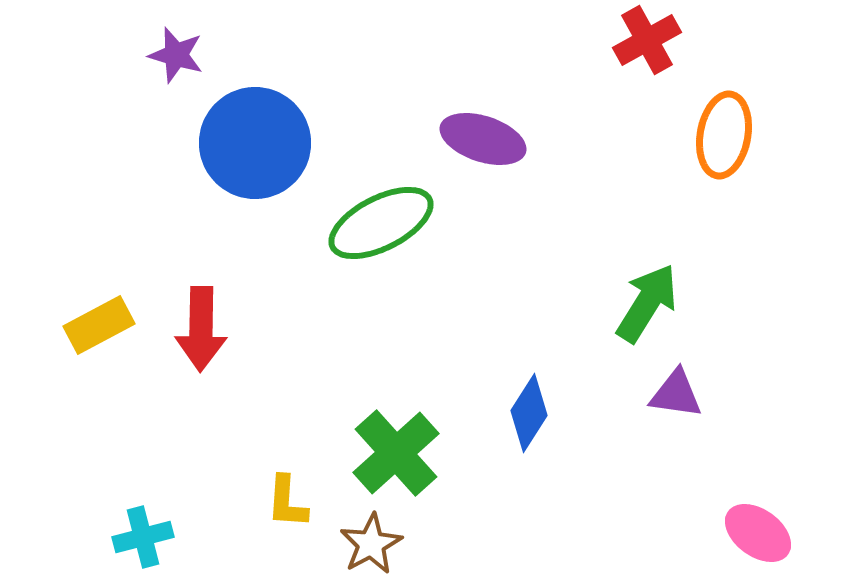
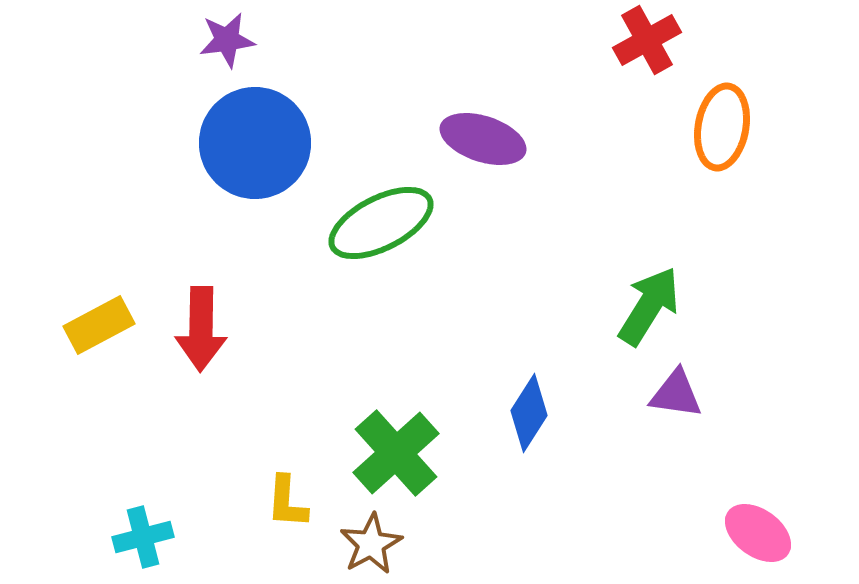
purple star: moved 51 px right, 15 px up; rotated 24 degrees counterclockwise
orange ellipse: moved 2 px left, 8 px up
green arrow: moved 2 px right, 3 px down
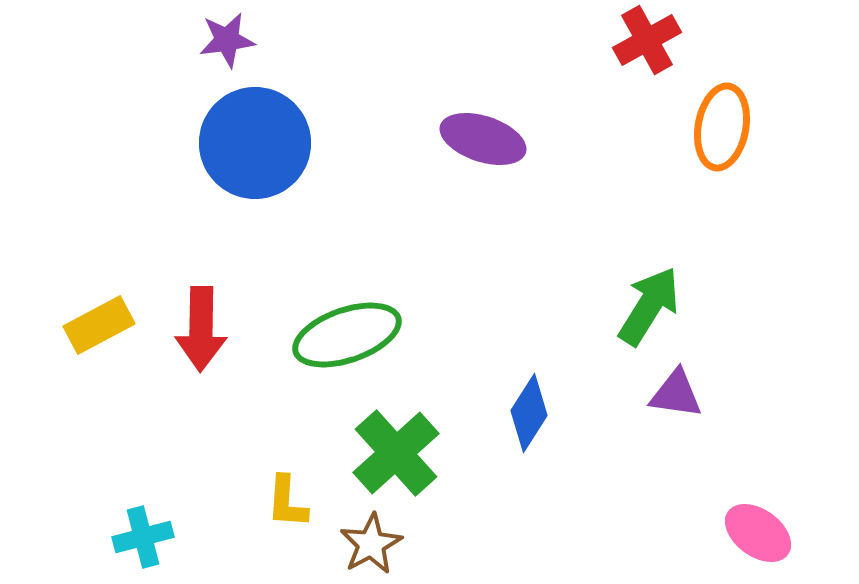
green ellipse: moved 34 px left, 112 px down; rotated 8 degrees clockwise
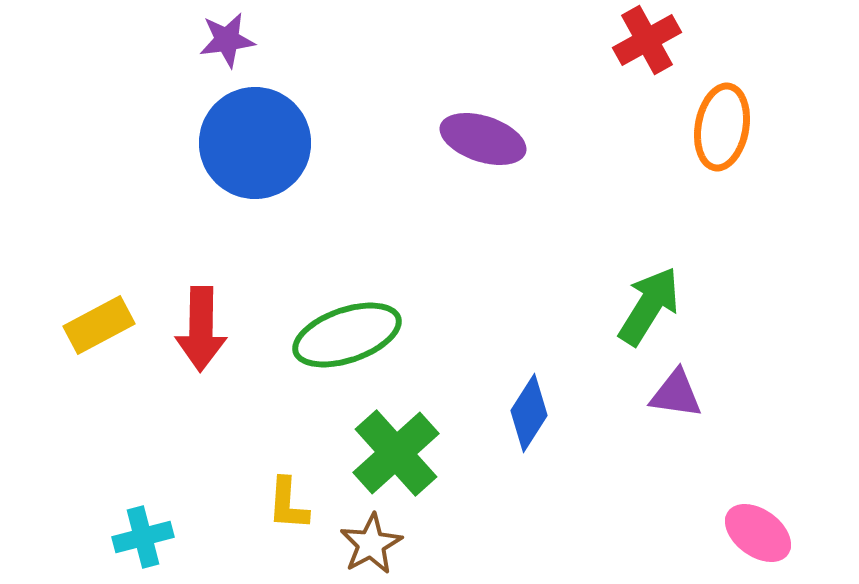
yellow L-shape: moved 1 px right, 2 px down
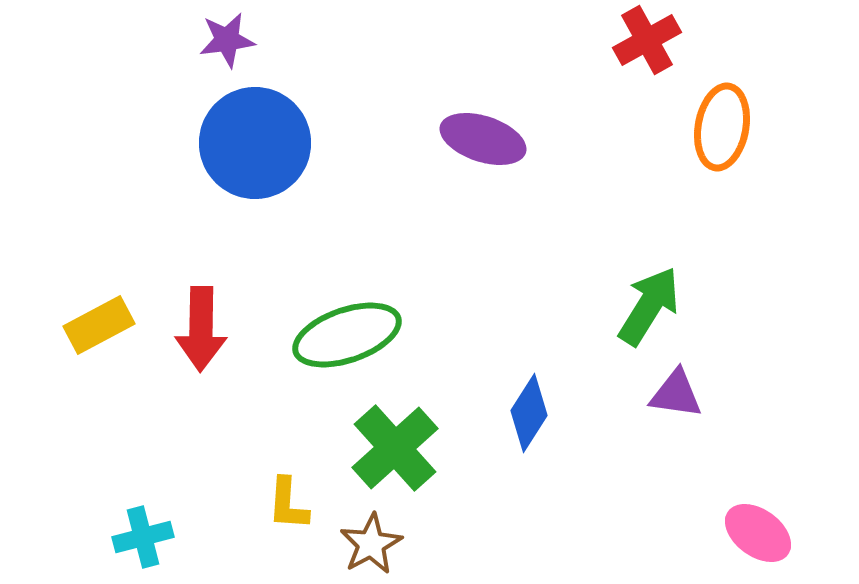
green cross: moved 1 px left, 5 px up
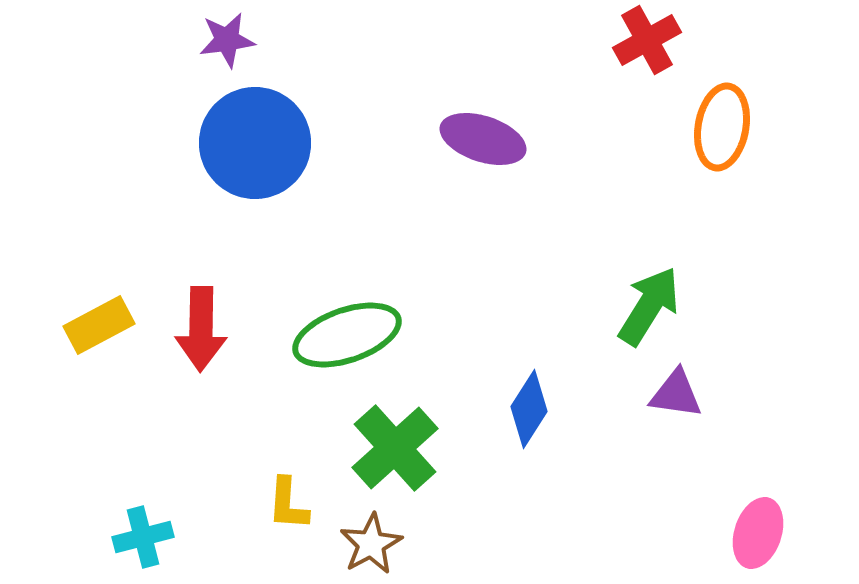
blue diamond: moved 4 px up
pink ellipse: rotated 72 degrees clockwise
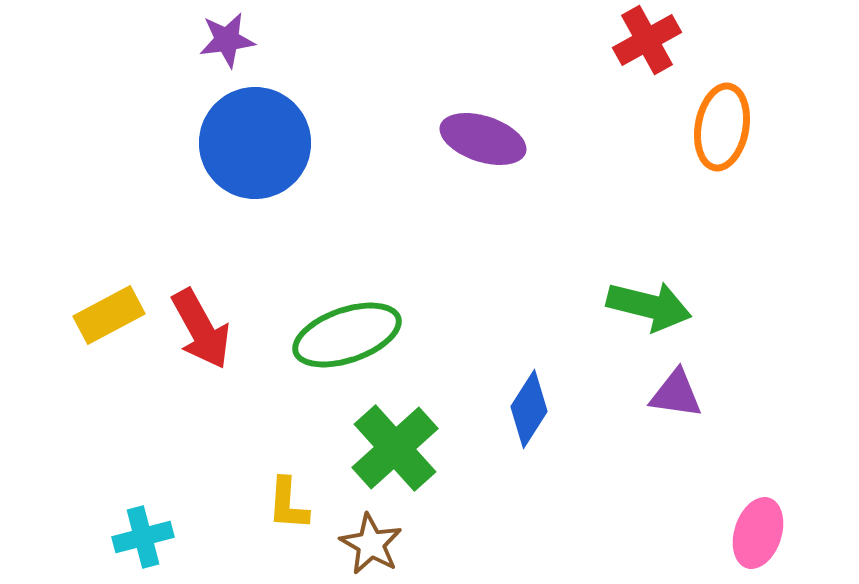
green arrow: rotated 72 degrees clockwise
yellow rectangle: moved 10 px right, 10 px up
red arrow: rotated 30 degrees counterclockwise
brown star: rotated 14 degrees counterclockwise
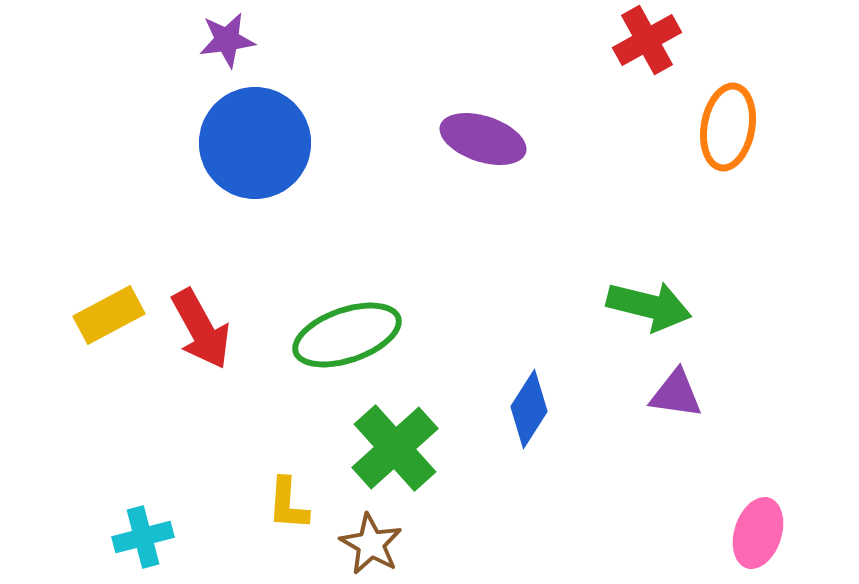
orange ellipse: moved 6 px right
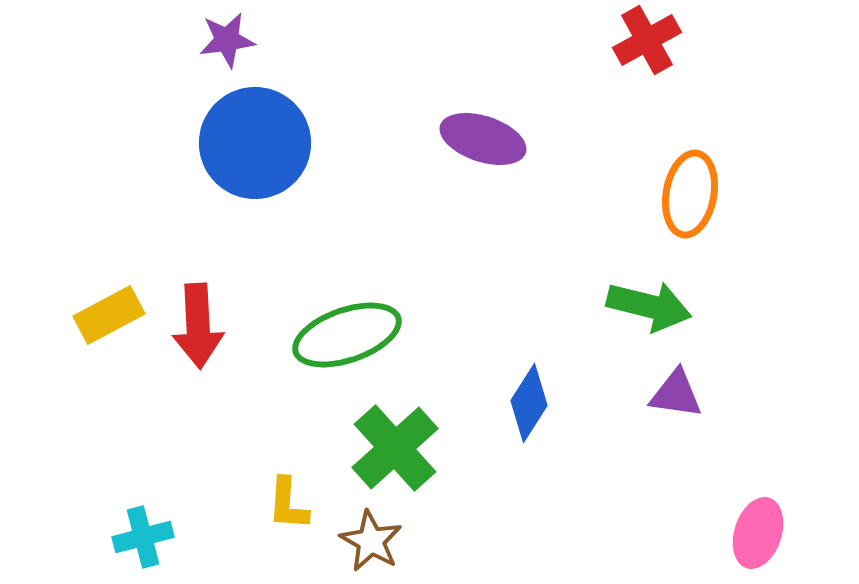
orange ellipse: moved 38 px left, 67 px down
red arrow: moved 3 px left, 3 px up; rotated 26 degrees clockwise
blue diamond: moved 6 px up
brown star: moved 3 px up
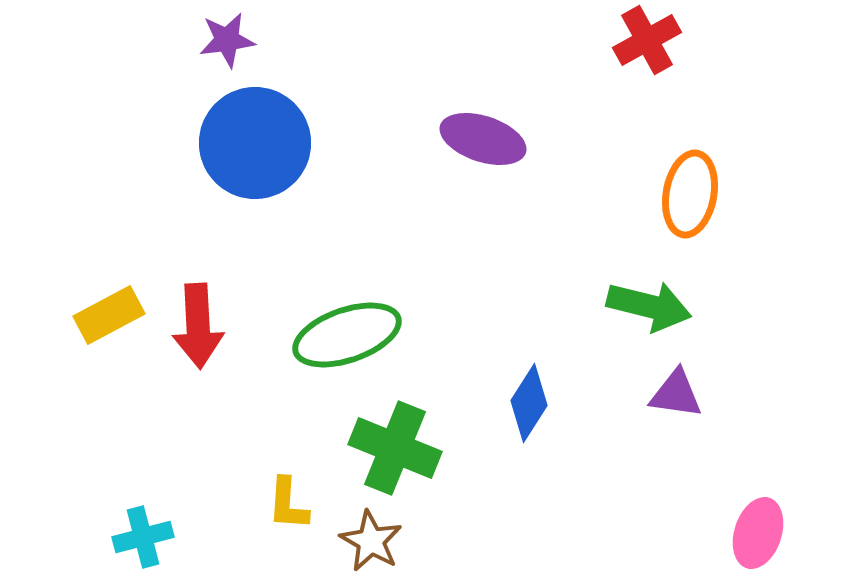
green cross: rotated 26 degrees counterclockwise
